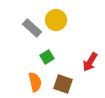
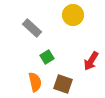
yellow circle: moved 17 px right, 5 px up
red arrow: moved 1 px right, 1 px up
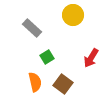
red arrow: moved 3 px up
brown square: rotated 18 degrees clockwise
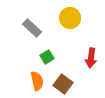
yellow circle: moved 3 px left, 3 px down
red arrow: rotated 24 degrees counterclockwise
orange semicircle: moved 2 px right, 1 px up
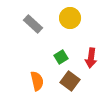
gray rectangle: moved 1 px right, 4 px up
green square: moved 14 px right
brown square: moved 7 px right, 3 px up
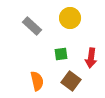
gray rectangle: moved 1 px left, 2 px down
green square: moved 3 px up; rotated 24 degrees clockwise
brown square: moved 1 px right
